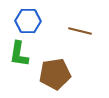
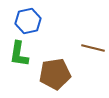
blue hexagon: rotated 15 degrees counterclockwise
brown line: moved 13 px right, 17 px down
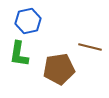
brown line: moved 3 px left, 1 px up
brown pentagon: moved 4 px right, 5 px up
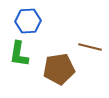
blue hexagon: rotated 10 degrees clockwise
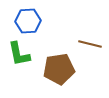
brown line: moved 3 px up
green L-shape: rotated 20 degrees counterclockwise
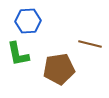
green L-shape: moved 1 px left
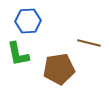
brown line: moved 1 px left, 1 px up
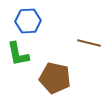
brown pentagon: moved 4 px left, 9 px down; rotated 20 degrees clockwise
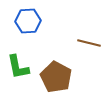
green L-shape: moved 13 px down
brown pentagon: moved 1 px right, 1 px up; rotated 16 degrees clockwise
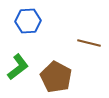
green L-shape: rotated 116 degrees counterclockwise
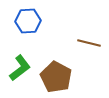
green L-shape: moved 2 px right, 1 px down
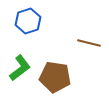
blue hexagon: rotated 15 degrees counterclockwise
brown pentagon: moved 1 px left; rotated 20 degrees counterclockwise
